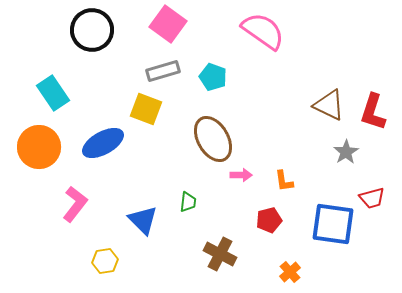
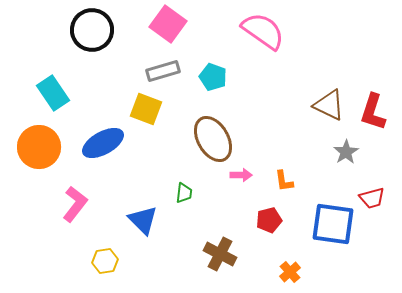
green trapezoid: moved 4 px left, 9 px up
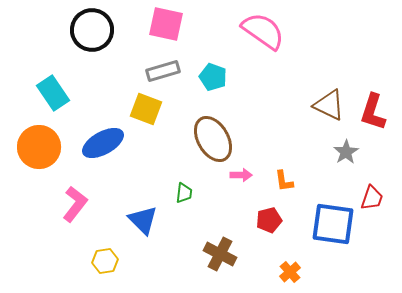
pink square: moved 2 px left; rotated 24 degrees counterclockwise
red trapezoid: rotated 56 degrees counterclockwise
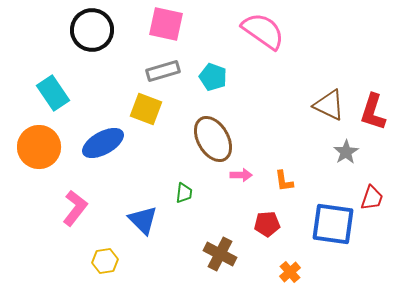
pink L-shape: moved 4 px down
red pentagon: moved 2 px left, 4 px down; rotated 10 degrees clockwise
